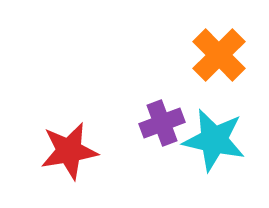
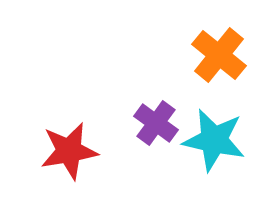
orange cross: rotated 6 degrees counterclockwise
purple cross: moved 6 px left; rotated 33 degrees counterclockwise
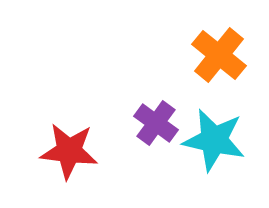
red star: rotated 16 degrees clockwise
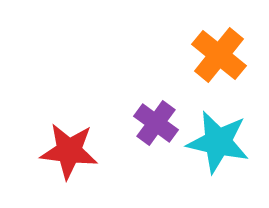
cyan star: moved 4 px right, 2 px down
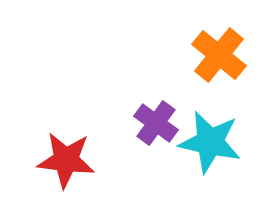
cyan star: moved 8 px left
red star: moved 3 px left, 9 px down
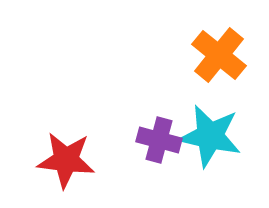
purple cross: moved 3 px right, 17 px down; rotated 21 degrees counterclockwise
cyan star: moved 6 px up
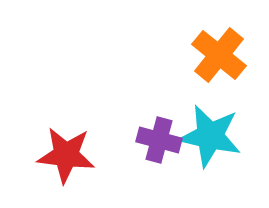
red star: moved 5 px up
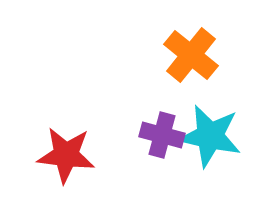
orange cross: moved 28 px left
purple cross: moved 3 px right, 5 px up
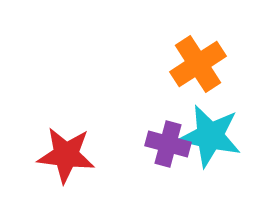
orange cross: moved 7 px right, 9 px down; rotated 18 degrees clockwise
purple cross: moved 6 px right, 9 px down
